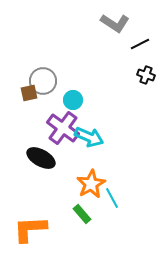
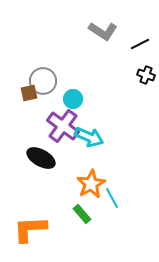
gray L-shape: moved 12 px left, 8 px down
cyan circle: moved 1 px up
purple cross: moved 2 px up
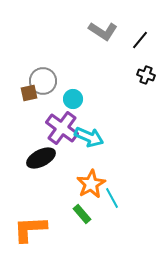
black line: moved 4 px up; rotated 24 degrees counterclockwise
purple cross: moved 1 px left, 2 px down
black ellipse: rotated 56 degrees counterclockwise
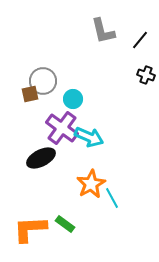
gray L-shape: rotated 44 degrees clockwise
brown square: moved 1 px right, 1 px down
green rectangle: moved 17 px left, 10 px down; rotated 12 degrees counterclockwise
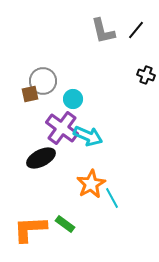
black line: moved 4 px left, 10 px up
cyan arrow: moved 1 px left, 1 px up
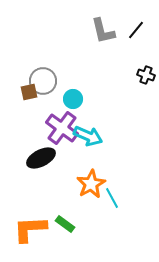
brown square: moved 1 px left, 2 px up
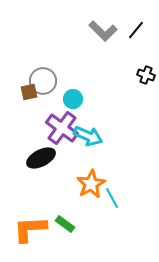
gray L-shape: rotated 32 degrees counterclockwise
